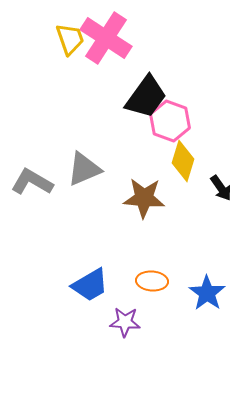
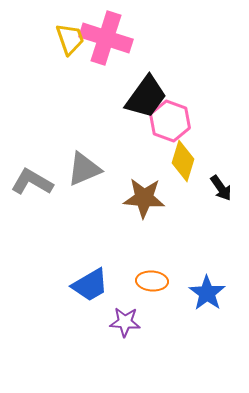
pink cross: rotated 15 degrees counterclockwise
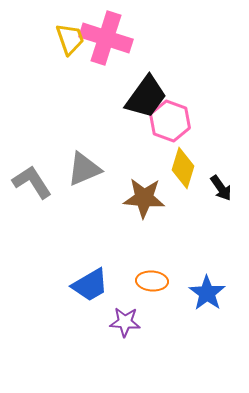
yellow diamond: moved 7 px down
gray L-shape: rotated 27 degrees clockwise
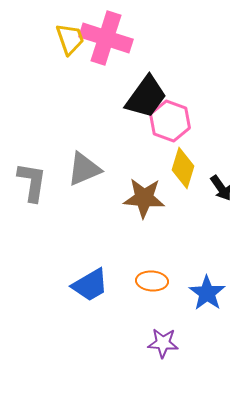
gray L-shape: rotated 42 degrees clockwise
purple star: moved 38 px right, 21 px down
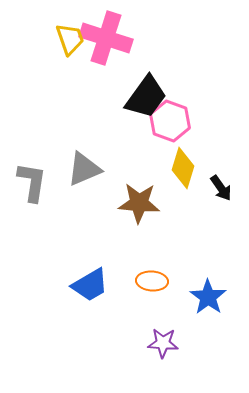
brown star: moved 5 px left, 5 px down
blue star: moved 1 px right, 4 px down
